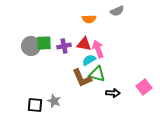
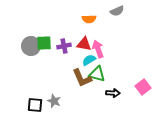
pink square: moved 1 px left
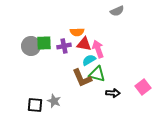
orange semicircle: moved 12 px left, 13 px down
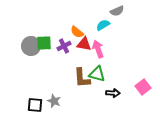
orange semicircle: rotated 40 degrees clockwise
purple cross: rotated 16 degrees counterclockwise
cyan semicircle: moved 14 px right, 35 px up
brown L-shape: rotated 20 degrees clockwise
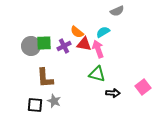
cyan semicircle: moved 7 px down
brown L-shape: moved 37 px left
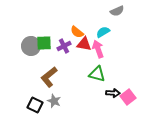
brown L-shape: moved 4 px right, 1 px up; rotated 55 degrees clockwise
pink square: moved 15 px left, 10 px down
black square: rotated 21 degrees clockwise
